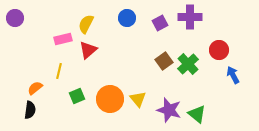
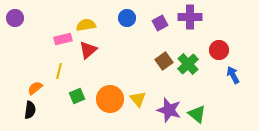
yellow semicircle: moved 1 px down; rotated 54 degrees clockwise
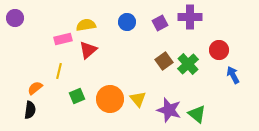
blue circle: moved 4 px down
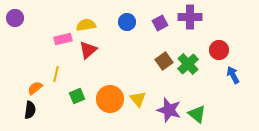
yellow line: moved 3 px left, 3 px down
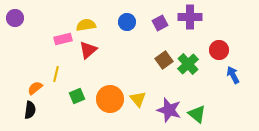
brown square: moved 1 px up
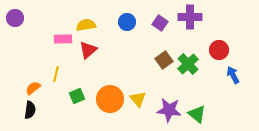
purple square: rotated 28 degrees counterclockwise
pink rectangle: rotated 12 degrees clockwise
orange semicircle: moved 2 px left
purple star: rotated 10 degrees counterclockwise
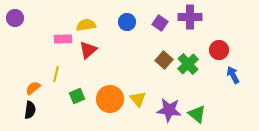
brown square: rotated 12 degrees counterclockwise
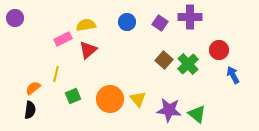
pink rectangle: rotated 24 degrees counterclockwise
green square: moved 4 px left
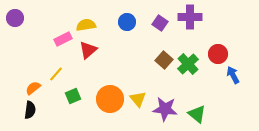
red circle: moved 1 px left, 4 px down
yellow line: rotated 28 degrees clockwise
purple star: moved 4 px left, 1 px up
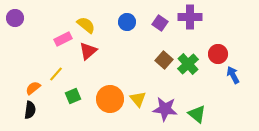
yellow semicircle: rotated 48 degrees clockwise
red triangle: moved 1 px down
